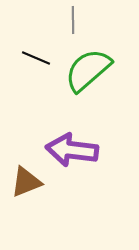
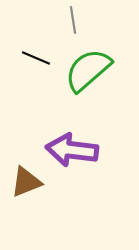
gray line: rotated 8 degrees counterclockwise
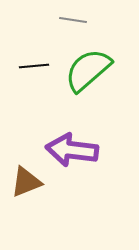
gray line: rotated 72 degrees counterclockwise
black line: moved 2 px left, 8 px down; rotated 28 degrees counterclockwise
